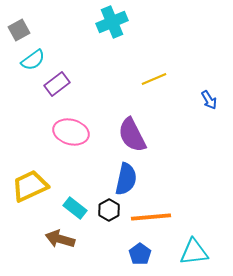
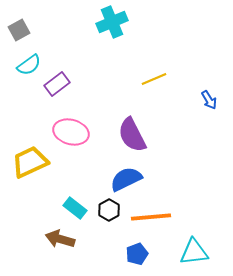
cyan semicircle: moved 4 px left, 5 px down
blue semicircle: rotated 128 degrees counterclockwise
yellow trapezoid: moved 24 px up
blue pentagon: moved 3 px left; rotated 15 degrees clockwise
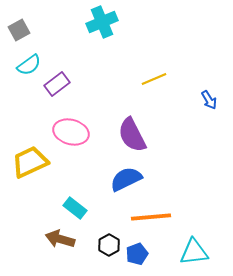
cyan cross: moved 10 px left
black hexagon: moved 35 px down
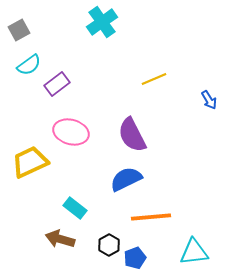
cyan cross: rotated 12 degrees counterclockwise
blue pentagon: moved 2 px left, 4 px down
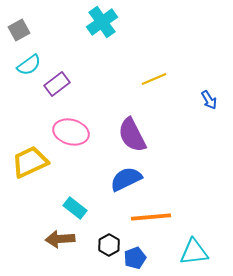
brown arrow: rotated 20 degrees counterclockwise
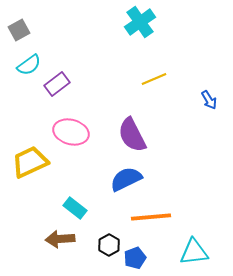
cyan cross: moved 38 px right
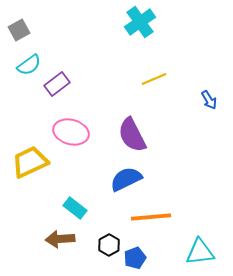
cyan triangle: moved 6 px right
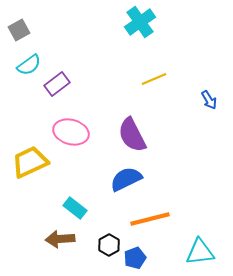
orange line: moved 1 px left, 2 px down; rotated 9 degrees counterclockwise
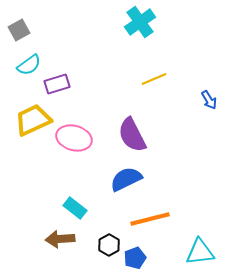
purple rectangle: rotated 20 degrees clockwise
pink ellipse: moved 3 px right, 6 px down
yellow trapezoid: moved 3 px right, 42 px up
